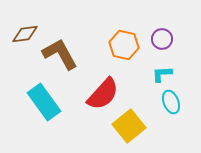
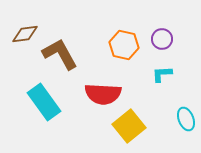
red semicircle: rotated 51 degrees clockwise
cyan ellipse: moved 15 px right, 17 px down
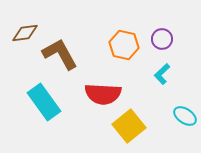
brown diamond: moved 1 px up
cyan L-shape: rotated 40 degrees counterclockwise
cyan ellipse: moved 1 px left, 3 px up; rotated 35 degrees counterclockwise
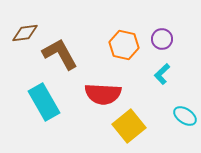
cyan rectangle: rotated 6 degrees clockwise
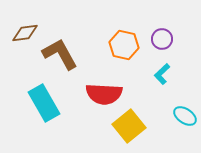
red semicircle: moved 1 px right
cyan rectangle: moved 1 px down
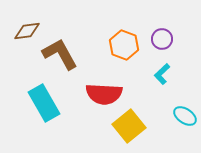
brown diamond: moved 2 px right, 2 px up
orange hexagon: rotated 8 degrees clockwise
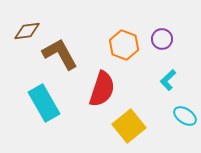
cyan L-shape: moved 6 px right, 6 px down
red semicircle: moved 2 px left, 5 px up; rotated 75 degrees counterclockwise
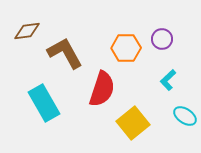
orange hexagon: moved 2 px right, 3 px down; rotated 20 degrees counterclockwise
brown L-shape: moved 5 px right, 1 px up
yellow square: moved 4 px right, 3 px up
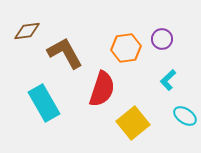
orange hexagon: rotated 8 degrees counterclockwise
